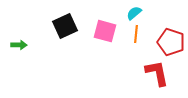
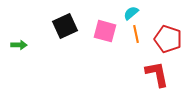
cyan semicircle: moved 3 px left
orange line: rotated 18 degrees counterclockwise
red pentagon: moved 3 px left, 3 px up
red L-shape: moved 1 px down
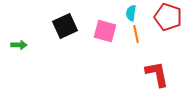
cyan semicircle: rotated 42 degrees counterclockwise
red pentagon: moved 22 px up
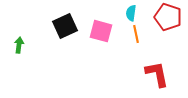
pink square: moved 4 px left
green arrow: rotated 84 degrees counterclockwise
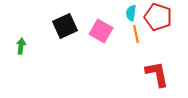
red pentagon: moved 10 px left
pink square: rotated 15 degrees clockwise
green arrow: moved 2 px right, 1 px down
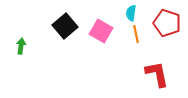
red pentagon: moved 9 px right, 6 px down
black square: rotated 15 degrees counterclockwise
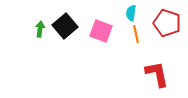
pink square: rotated 10 degrees counterclockwise
green arrow: moved 19 px right, 17 px up
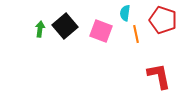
cyan semicircle: moved 6 px left
red pentagon: moved 4 px left, 3 px up
red L-shape: moved 2 px right, 2 px down
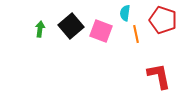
black square: moved 6 px right
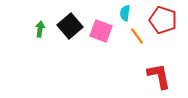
black square: moved 1 px left
orange line: moved 1 px right, 2 px down; rotated 24 degrees counterclockwise
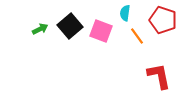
green arrow: rotated 56 degrees clockwise
